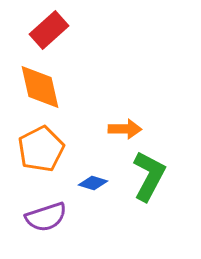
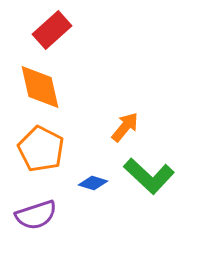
red rectangle: moved 3 px right
orange arrow: moved 2 px up; rotated 52 degrees counterclockwise
orange pentagon: rotated 18 degrees counterclockwise
green L-shape: rotated 105 degrees clockwise
purple semicircle: moved 10 px left, 2 px up
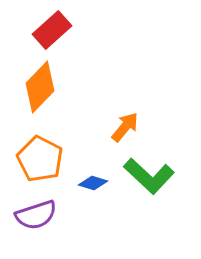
orange diamond: rotated 57 degrees clockwise
orange pentagon: moved 1 px left, 10 px down
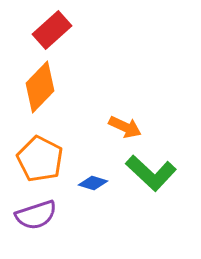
orange arrow: rotated 76 degrees clockwise
green L-shape: moved 2 px right, 3 px up
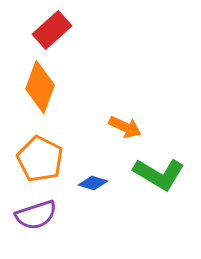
orange diamond: rotated 24 degrees counterclockwise
green L-shape: moved 8 px right, 1 px down; rotated 12 degrees counterclockwise
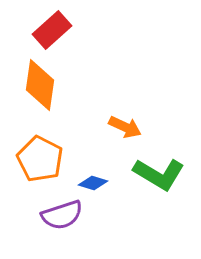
orange diamond: moved 2 px up; rotated 12 degrees counterclockwise
purple semicircle: moved 26 px right
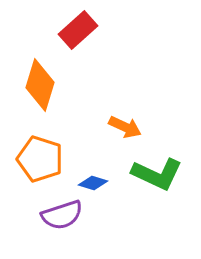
red rectangle: moved 26 px right
orange diamond: rotated 9 degrees clockwise
orange pentagon: rotated 9 degrees counterclockwise
green L-shape: moved 2 px left; rotated 6 degrees counterclockwise
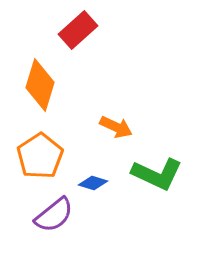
orange arrow: moved 9 px left
orange pentagon: moved 3 px up; rotated 21 degrees clockwise
purple semicircle: moved 8 px left; rotated 21 degrees counterclockwise
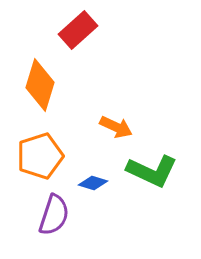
orange pentagon: rotated 15 degrees clockwise
green L-shape: moved 5 px left, 3 px up
purple semicircle: rotated 33 degrees counterclockwise
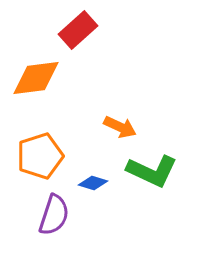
orange diamond: moved 4 px left, 7 px up; rotated 66 degrees clockwise
orange arrow: moved 4 px right
